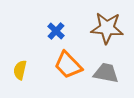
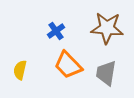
blue cross: rotated 12 degrees clockwise
gray trapezoid: rotated 92 degrees counterclockwise
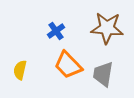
gray trapezoid: moved 3 px left, 1 px down
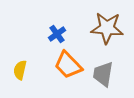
blue cross: moved 1 px right, 3 px down
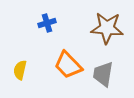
blue cross: moved 10 px left, 11 px up; rotated 18 degrees clockwise
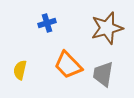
brown star: rotated 20 degrees counterclockwise
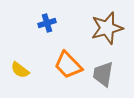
yellow semicircle: rotated 66 degrees counterclockwise
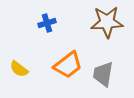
brown star: moved 6 px up; rotated 12 degrees clockwise
orange trapezoid: rotated 84 degrees counterclockwise
yellow semicircle: moved 1 px left, 1 px up
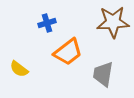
brown star: moved 6 px right
orange trapezoid: moved 13 px up
